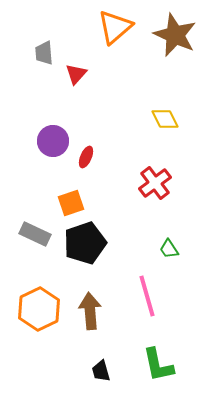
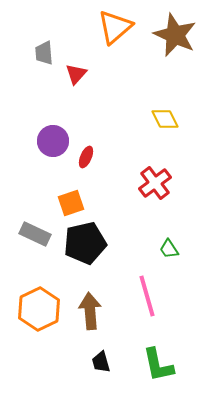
black pentagon: rotated 6 degrees clockwise
black trapezoid: moved 9 px up
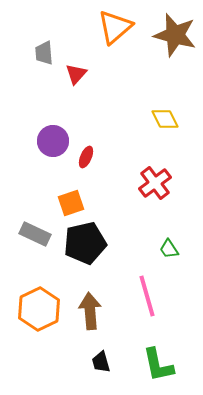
brown star: rotated 9 degrees counterclockwise
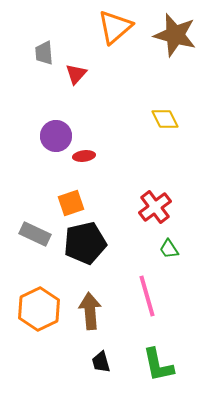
purple circle: moved 3 px right, 5 px up
red ellipse: moved 2 px left, 1 px up; rotated 60 degrees clockwise
red cross: moved 24 px down
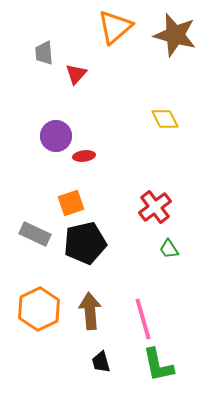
pink line: moved 4 px left, 23 px down
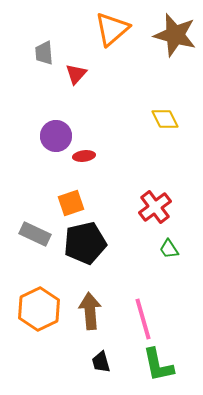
orange triangle: moved 3 px left, 2 px down
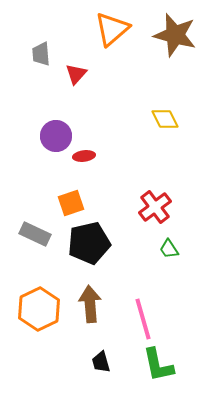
gray trapezoid: moved 3 px left, 1 px down
black pentagon: moved 4 px right
brown arrow: moved 7 px up
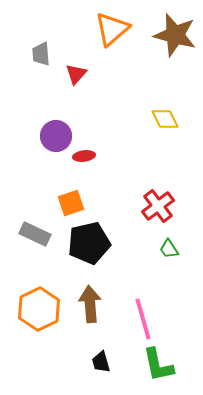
red cross: moved 3 px right, 1 px up
